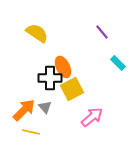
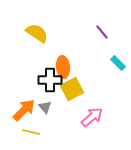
orange ellipse: rotated 20 degrees clockwise
black cross: moved 2 px down
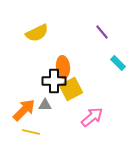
yellow semicircle: rotated 120 degrees clockwise
black cross: moved 4 px right, 1 px down
yellow square: moved 1 px left
gray triangle: moved 2 px up; rotated 48 degrees counterclockwise
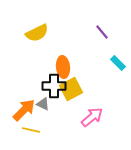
black cross: moved 5 px down
gray triangle: moved 2 px left, 1 px up; rotated 24 degrees clockwise
yellow line: moved 2 px up
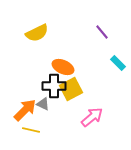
orange ellipse: rotated 60 degrees counterclockwise
orange arrow: moved 1 px right
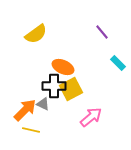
yellow semicircle: moved 1 px left, 1 px down; rotated 10 degrees counterclockwise
pink arrow: moved 1 px left
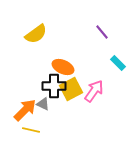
pink arrow: moved 3 px right, 26 px up; rotated 15 degrees counterclockwise
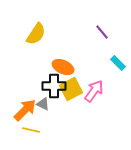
yellow semicircle: rotated 20 degrees counterclockwise
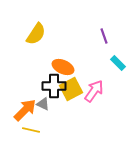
purple line: moved 2 px right, 4 px down; rotated 21 degrees clockwise
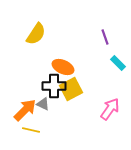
purple line: moved 1 px right, 1 px down
pink arrow: moved 16 px right, 18 px down
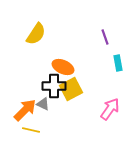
cyan rectangle: rotated 35 degrees clockwise
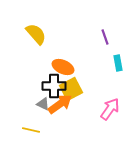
yellow semicircle: rotated 75 degrees counterclockwise
orange arrow: moved 35 px right, 6 px up; rotated 10 degrees clockwise
